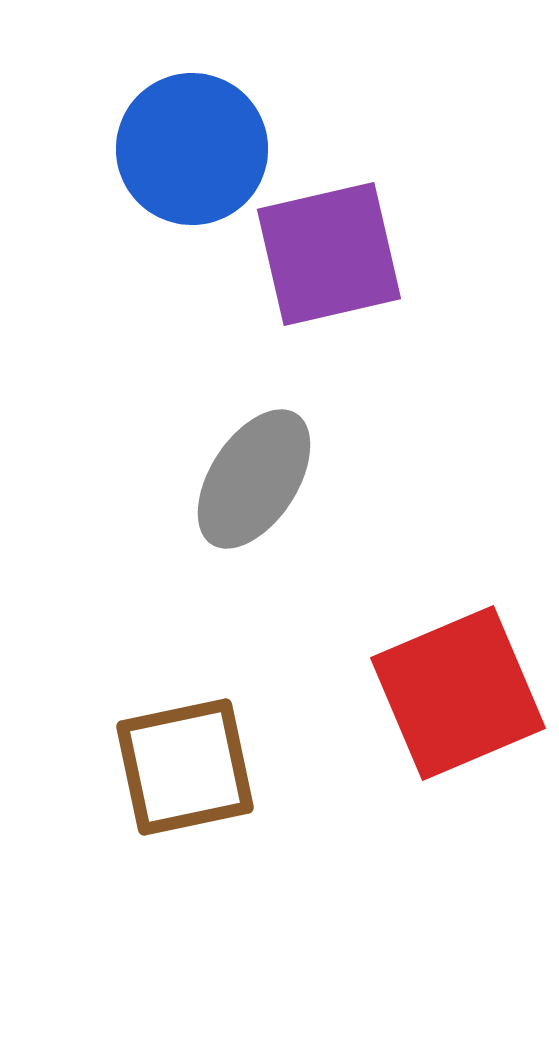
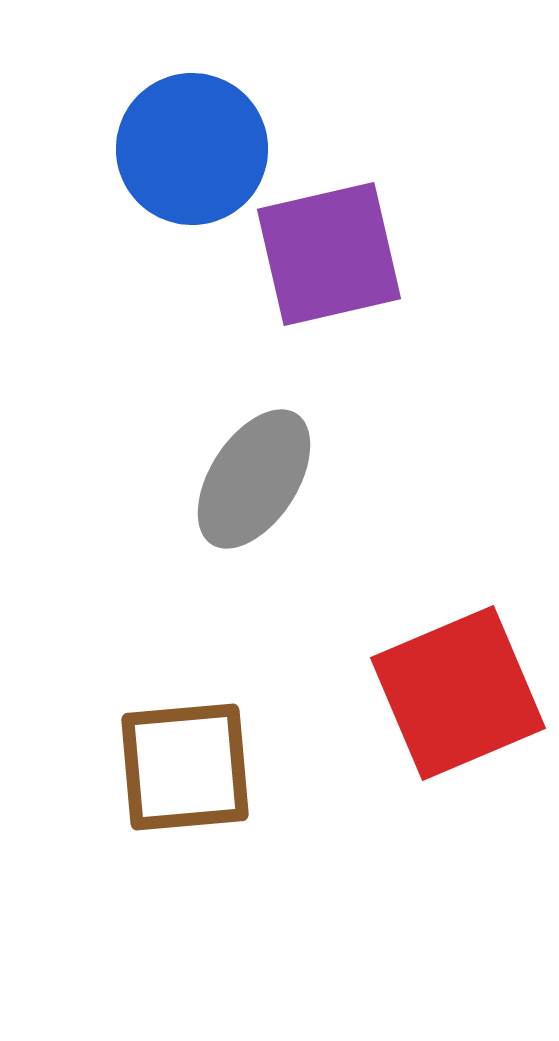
brown square: rotated 7 degrees clockwise
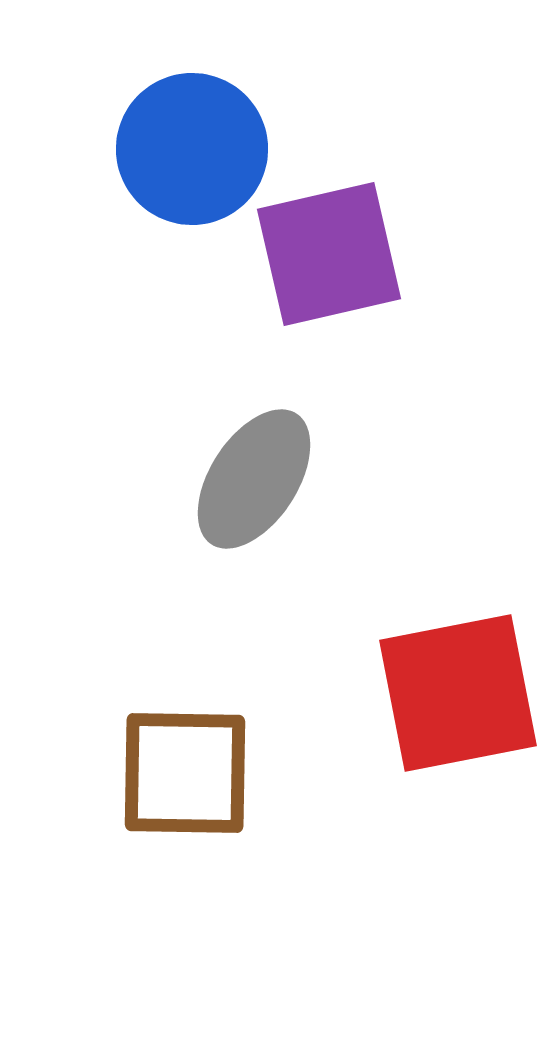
red square: rotated 12 degrees clockwise
brown square: moved 6 px down; rotated 6 degrees clockwise
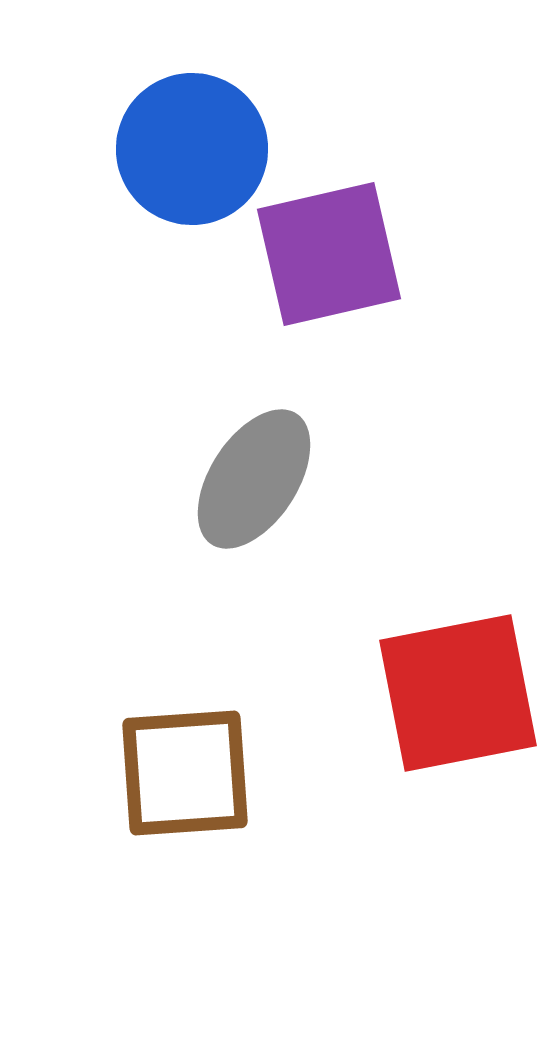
brown square: rotated 5 degrees counterclockwise
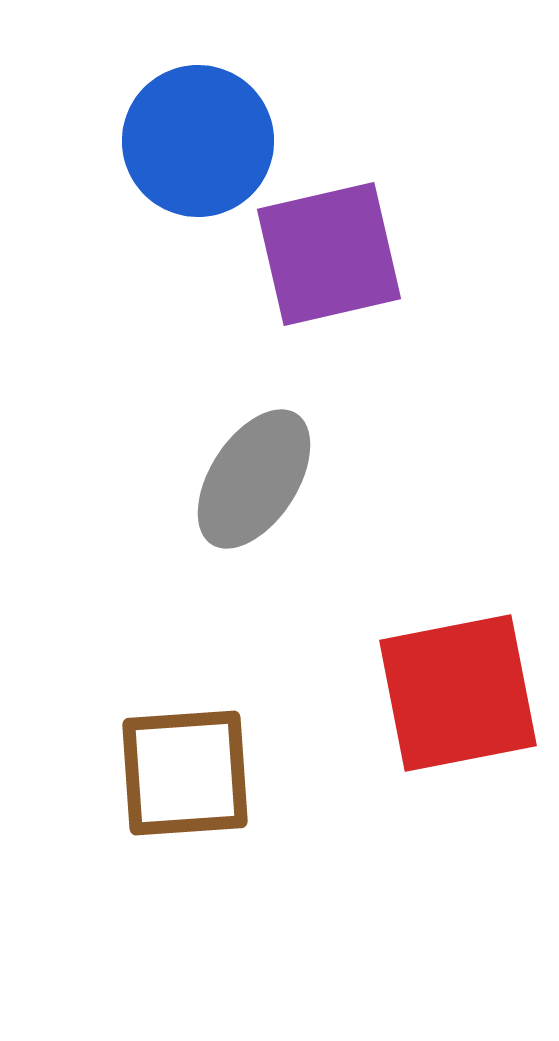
blue circle: moved 6 px right, 8 px up
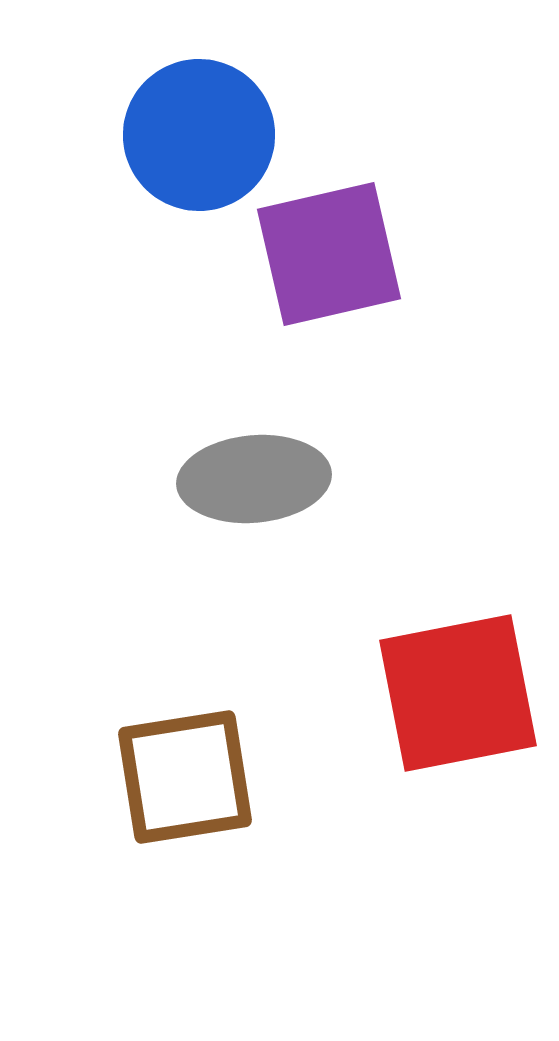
blue circle: moved 1 px right, 6 px up
gray ellipse: rotated 52 degrees clockwise
brown square: moved 4 px down; rotated 5 degrees counterclockwise
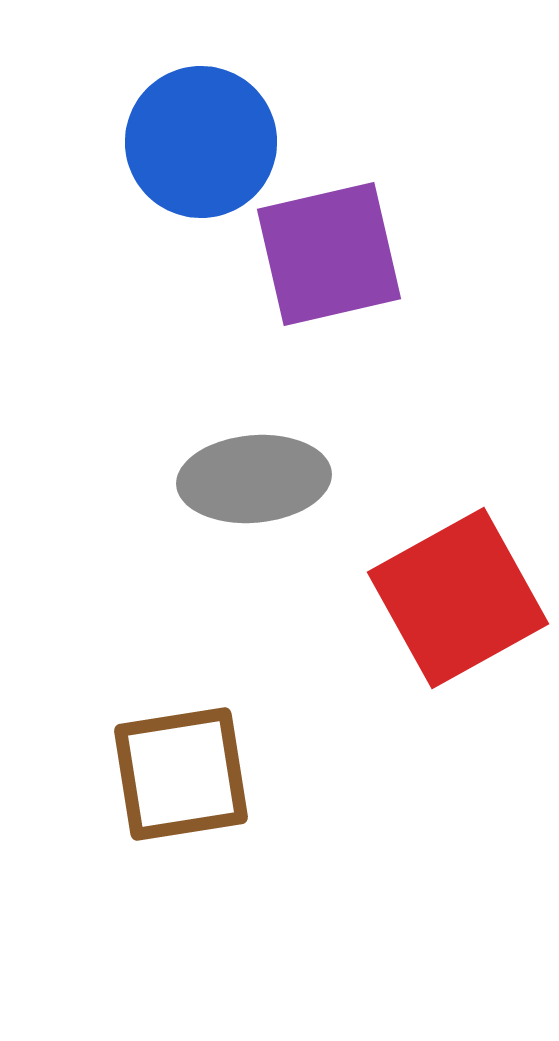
blue circle: moved 2 px right, 7 px down
red square: moved 95 px up; rotated 18 degrees counterclockwise
brown square: moved 4 px left, 3 px up
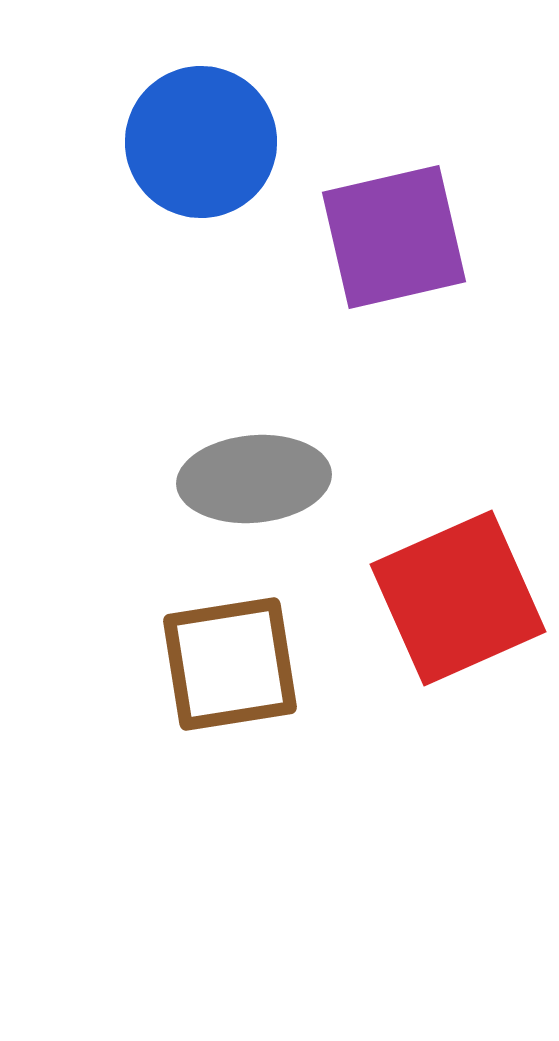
purple square: moved 65 px right, 17 px up
red square: rotated 5 degrees clockwise
brown square: moved 49 px right, 110 px up
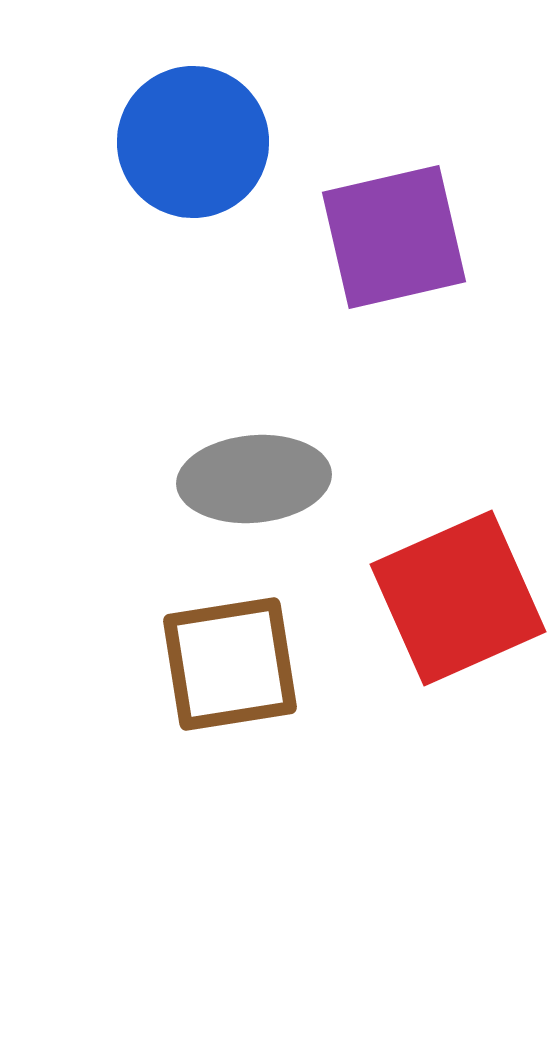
blue circle: moved 8 px left
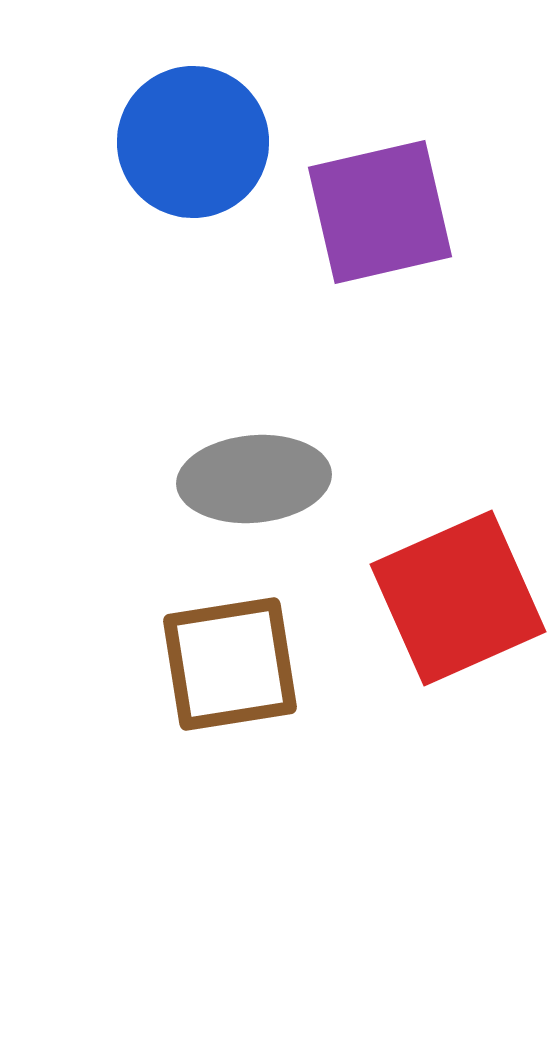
purple square: moved 14 px left, 25 px up
